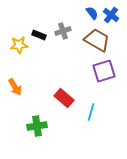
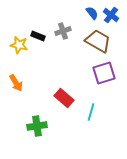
black rectangle: moved 1 px left, 1 px down
brown trapezoid: moved 1 px right, 1 px down
yellow star: rotated 18 degrees clockwise
purple square: moved 2 px down
orange arrow: moved 1 px right, 4 px up
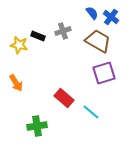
blue cross: moved 2 px down
cyan line: rotated 66 degrees counterclockwise
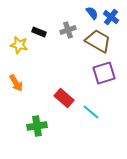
gray cross: moved 5 px right, 1 px up
black rectangle: moved 1 px right, 4 px up
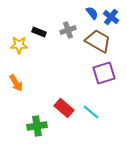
yellow star: rotated 12 degrees counterclockwise
red rectangle: moved 10 px down
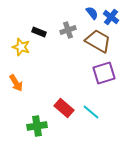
yellow star: moved 2 px right, 2 px down; rotated 18 degrees clockwise
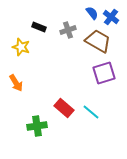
black rectangle: moved 5 px up
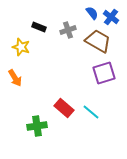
orange arrow: moved 1 px left, 5 px up
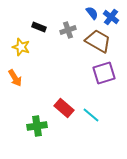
cyan line: moved 3 px down
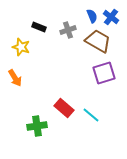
blue semicircle: moved 3 px down; rotated 16 degrees clockwise
